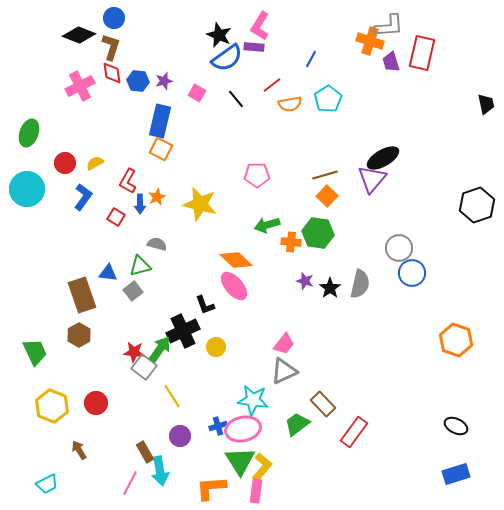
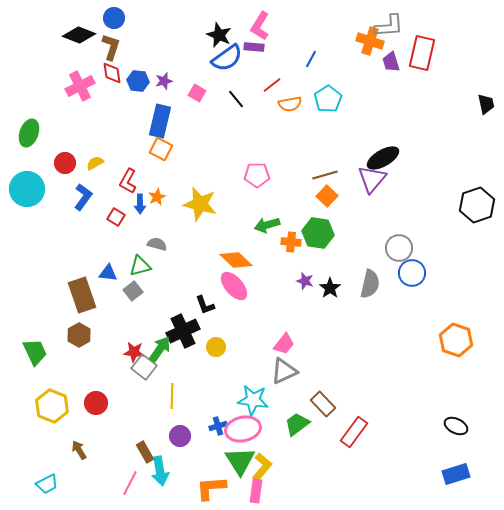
gray semicircle at (360, 284): moved 10 px right
yellow line at (172, 396): rotated 35 degrees clockwise
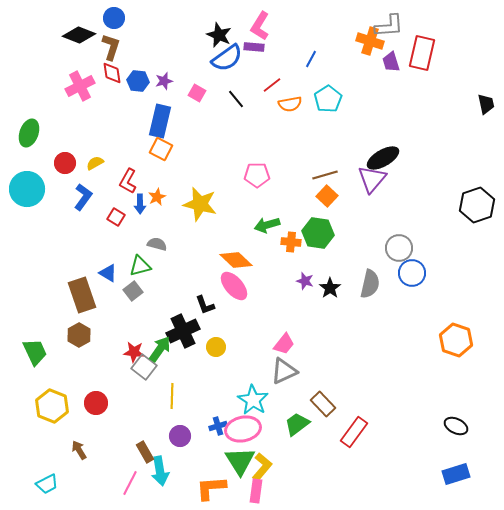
blue triangle at (108, 273): rotated 24 degrees clockwise
cyan star at (253, 400): rotated 24 degrees clockwise
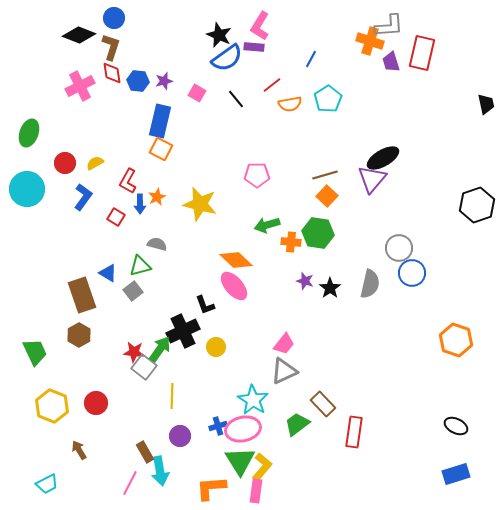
red rectangle at (354, 432): rotated 28 degrees counterclockwise
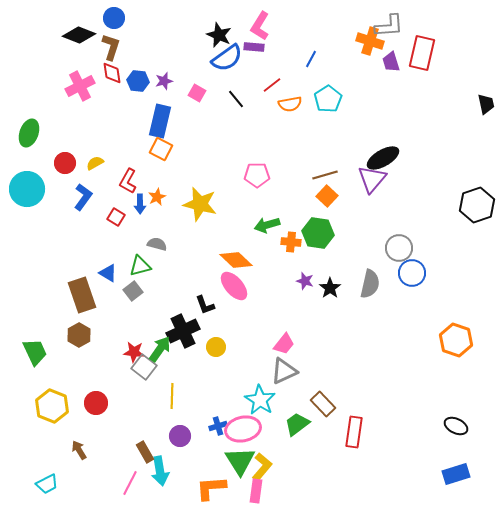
cyan star at (253, 400): moved 7 px right
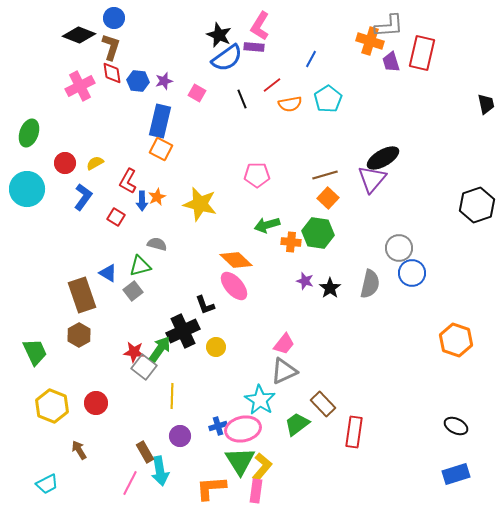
black line at (236, 99): moved 6 px right; rotated 18 degrees clockwise
orange square at (327, 196): moved 1 px right, 2 px down
blue arrow at (140, 204): moved 2 px right, 3 px up
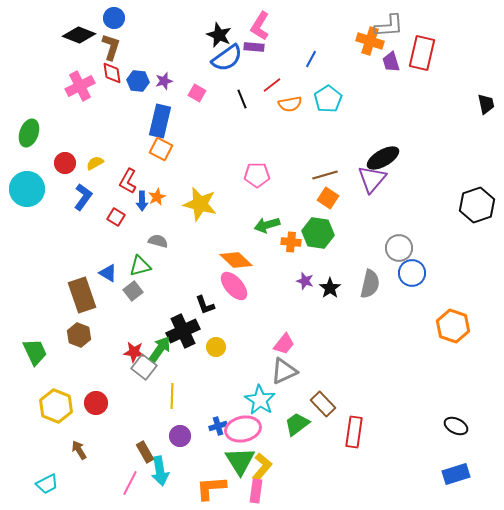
orange square at (328, 198): rotated 10 degrees counterclockwise
gray semicircle at (157, 244): moved 1 px right, 3 px up
brown hexagon at (79, 335): rotated 10 degrees counterclockwise
orange hexagon at (456, 340): moved 3 px left, 14 px up
yellow hexagon at (52, 406): moved 4 px right
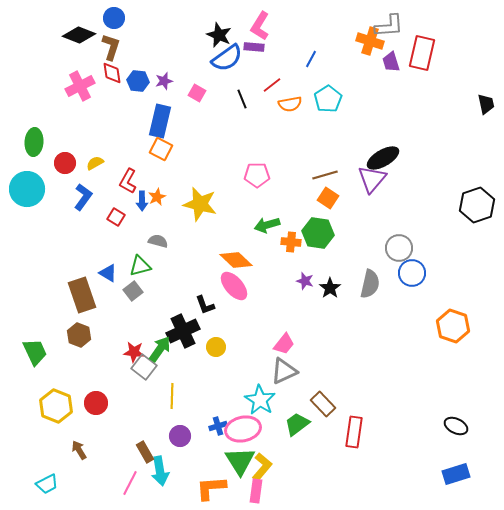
green ellipse at (29, 133): moved 5 px right, 9 px down; rotated 16 degrees counterclockwise
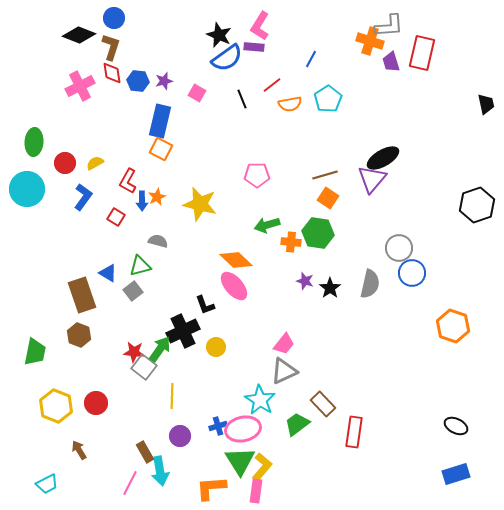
green trapezoid at (35, 352): rotated 36 degrees clockwise
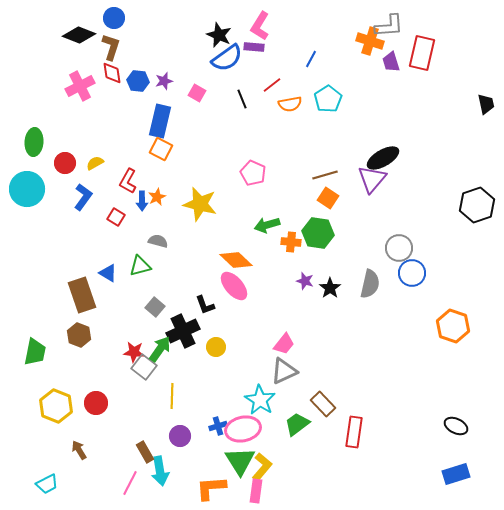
pink pentagon at (257, 175): moved 4 px left, 2 px up; rotated 25 degrees clockwise
gray square at (133, 291): moved 22 px right, 16 px down; rotated 12 degrees counterclockwise
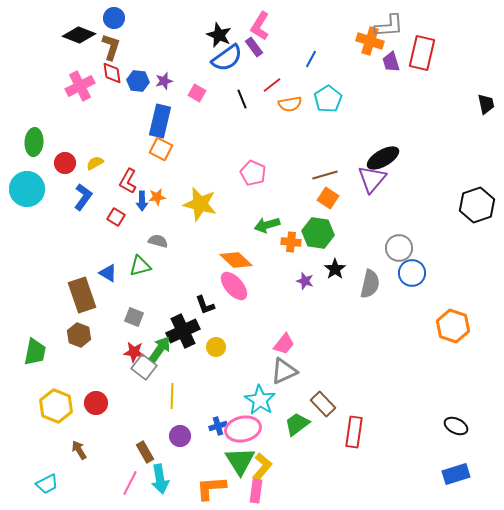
purple rectangle at (254, 47): rotated 48 degrees clockwise
orange star at (157, 197): rotated 18 degrees clockwise
black star at (330, 288): moved 5 px right, 19 px up
gray square at (155, 307): moved 21 px left, 10 px down; rotated 18 degrees counterclockwise
cyan arrow at (160, 471): moved 8 px down
